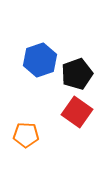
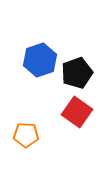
black pentagon: moved 1 px up
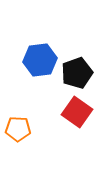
blue hexagon: rotated 12 degrees clockwise
orange pentagon: moved 8 px left, 6 px up
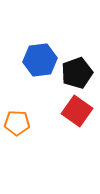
red square: moved 1 px up
orange pentagon: moved 1 px left, 6 px up
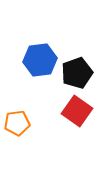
orange pentagon: rotated 10 degrees counterclockwise
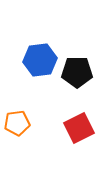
black pentagon: moved 1 px up; rotated 20 degrees clockwise
red square: moved 2 px right, 17 px down; rotated 28 degrees clockwise
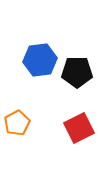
orange pentagon: rotated 20 degrees counterclockwise
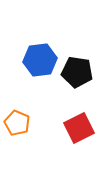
black pentagon: rotated 8 degrees clockwise
orange pentagon: rotated 20 degrees counterclockwise
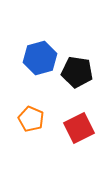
blue hexagon: moved 2 px up; rotated 8 degrees counterclockwise
orange pentagon: moved 14 px right, 4 px up
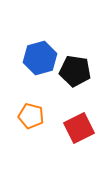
black pentagon: moved 2 px left, 1 px up
orange pentagon: moved 3 px up; rotated 10 degrees counterclockwise
